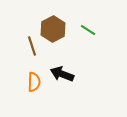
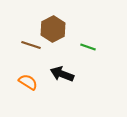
green line: moved 17 px down; rotated 14 degrees counterclockwise
brown line: moved 1 px left, 1 px up; rotated 54 degrees counterclockwise
orange semicircle: moved 6 px left; rotated 60 degrees counterclockwise
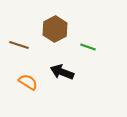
brown hexagon: moved 2 px right
brown line: moved 12 px left
black arrow: moved 2 px up
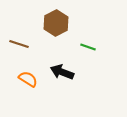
brown hexagon: moved 1 px right, 6 px up
brown line: moved 1 px up
orange semicircle: moved 3 px up
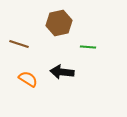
brown hexagon: moved 3 px right; rotated 15 degrees clockwise
green line: rotated 14 degrees counterclockwise
black arrow: rotated 15 degrees counterclockwise
